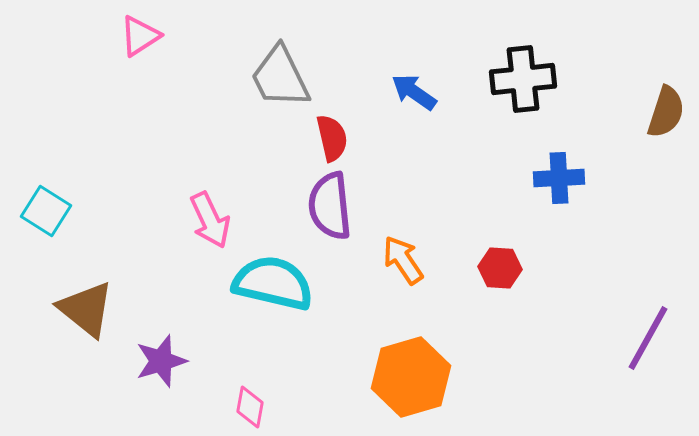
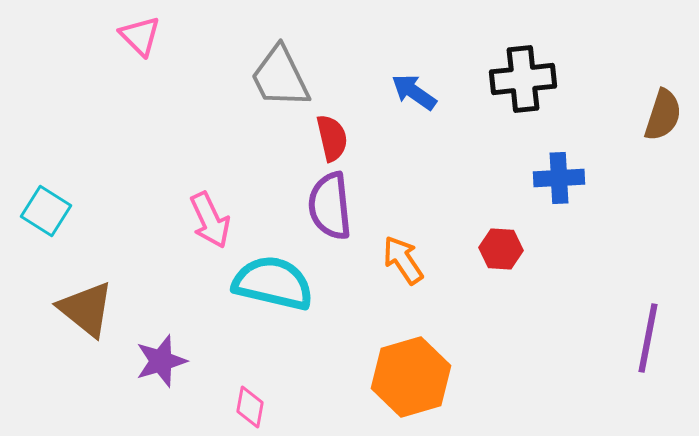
pink triangle: rotated 42 degrees counterclockwise
brown semicircle: moved 3 px left, 3 px down
red hexagon: moved 1 px right, 19 px up
purple line: rotated 18 degrees counterclockwise
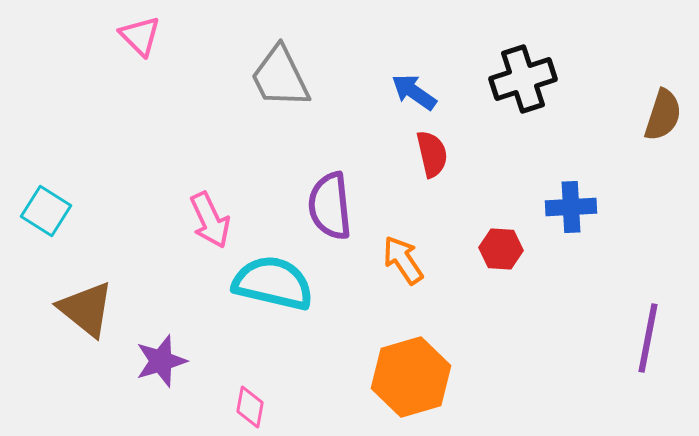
black cross: rotated 12 degrees counterclockwise
red semicircle: moved 100 px right, 16 px down
blue cross: moved 12 px right, 29 px down
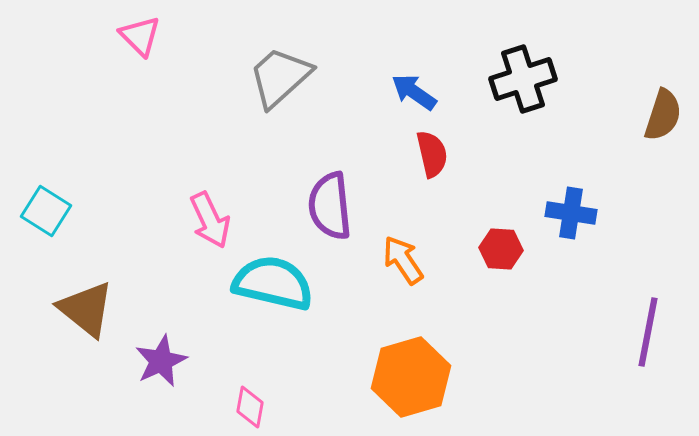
gray trapezoid: rotated 74 degrees clockwise
blue cross: moved 6 px down; rotated 12 degrees clockwise
purple line: moved 6 px up
purple star: rotated 8 degrees counterclockwise
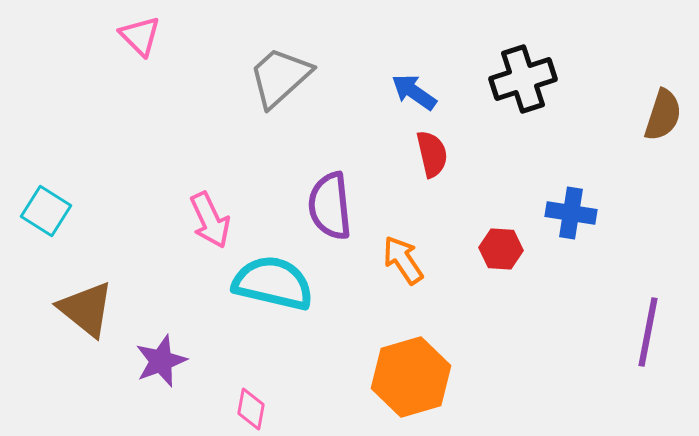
purple star: rotated 4 degrees clockwise
pink diamond: moved 1 px right, 2 px down
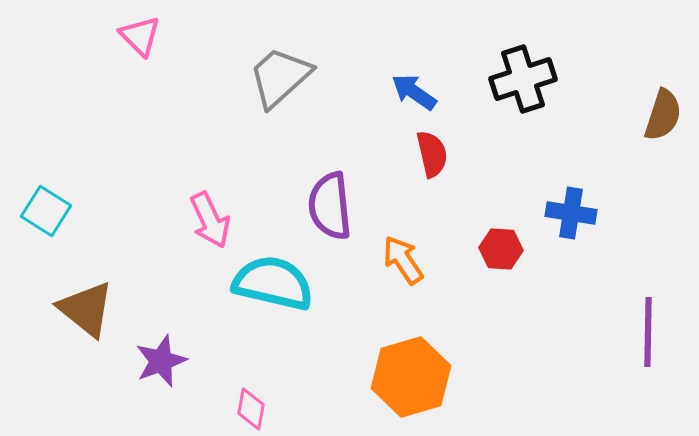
purple line: rotated 10 degrees counterclockwise
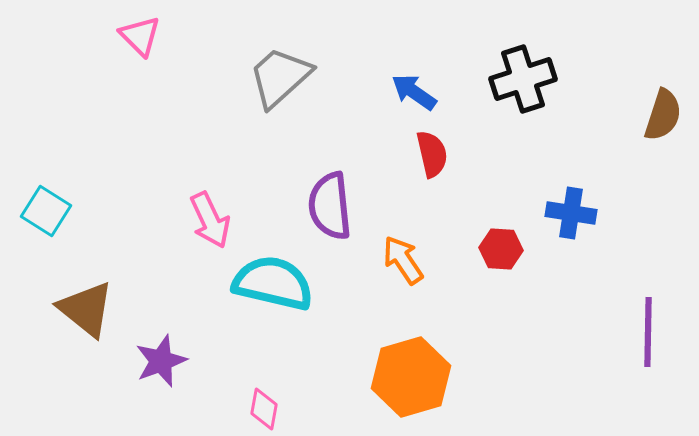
pink diamond: moved 13 px right
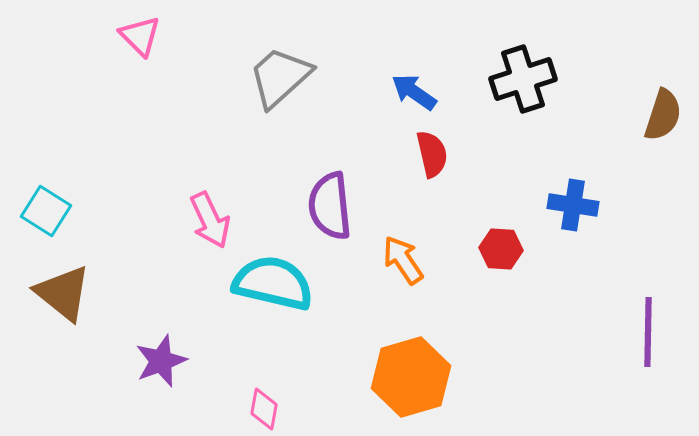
blue cross: moved 2 px right, 8 px up
brown triangle: moved 23 px left, 16 px up
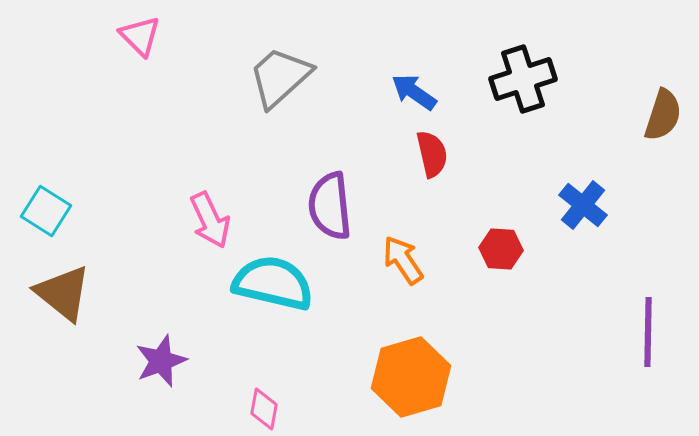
blue cross: moved 10 px right; rotated 30 degrees clockwise
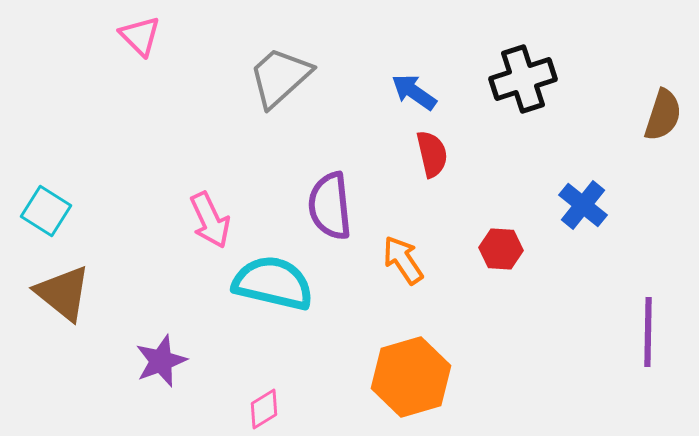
pink diamond: rotated 48 degrees clockwise
